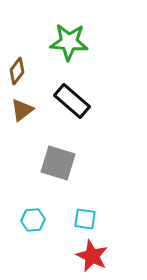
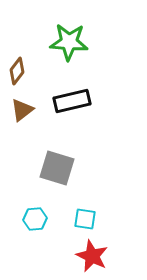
black rectangle: rotated 54 degrees counterclockwise
gray square: moved 1 px left, 5 px down
cyan hexagon: moved 2 px right, 1 px up
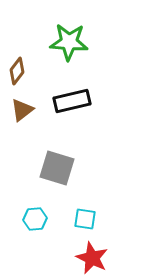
red star: moved 2 px down
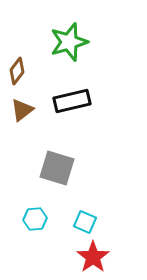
green star: rotated 21 degrees counterclockwise
cyan square: moved 3 px down; rotated 15 degrees clockwise
red star: moved 1 px right, 1 px up; rotated 12 degrees clockwise
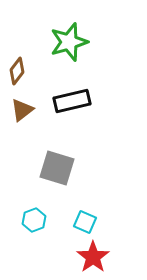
cyan hexagon: moved 1 px left, 1 px down; rotated 15 degrees counterclockwise
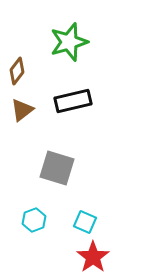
black rectangle: moved 1 px right
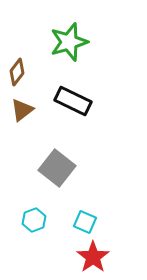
brown diamond: moved 1 px down
black rectangle: rotated 39 degrees clockwise
gray square: rotated 21 degrees clockwise
